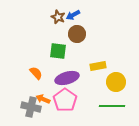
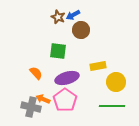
brown circle: moved 4 px right, 4 px up
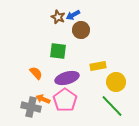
green line: rotated 45 degrees clockwise
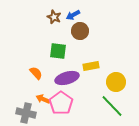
brown star: moved 4 px left
brown circle: moved 1 px left, 1 px down
yellow rectangle: moved 7 px left
pink pentagon: moved 4 px left, 3 px down
gray cross: moved 5 px left, 6 px down
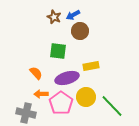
yellow circle: moved 30 px left, 15 px down
orange arrow: moved 2 px left, 5 px up; rotated 24 degrees counterclockwise
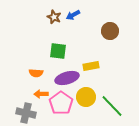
brown circle: moved 30 px right
orange semicircle: rotated 136 degrees clockwise
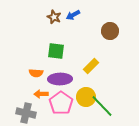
green square: moved 2 px left
yellow rectangle: rotated 35 degrees counterclockwise
purple ellipse: moved 7 px left, 1 px down; rotated 15 degrees clockwise
green line: moved 10 px left
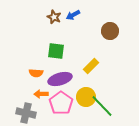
purple ellipse: rotated 15 degrees counterclockwise
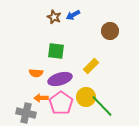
orange arrow: moved 4 px down
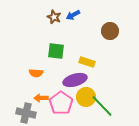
yellow rectangle: moved 4 px left, 4 px up; rotated 63 degrees clockwise
purple ellipse: moved 15 px right, 1 px down
